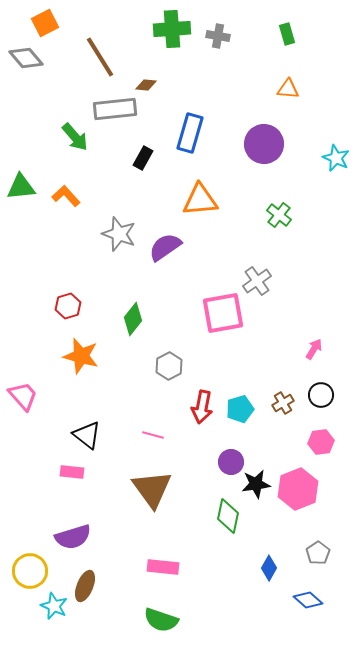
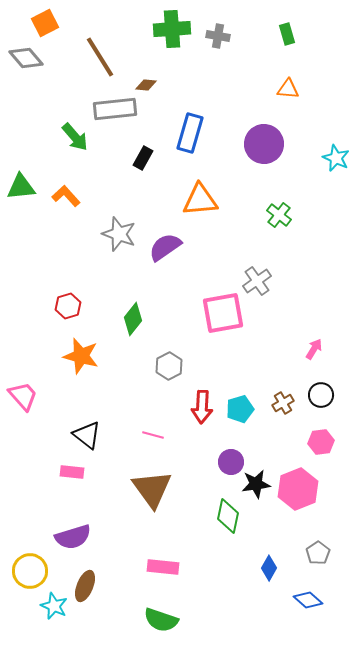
red arrow at (202, 407): rotated 8 degrees counterclockwise
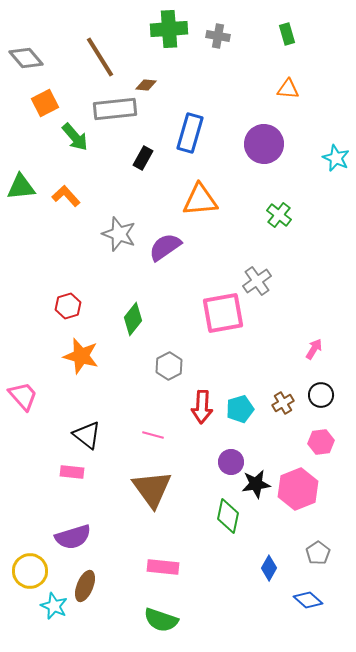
orange square at (45, 23): moved 80 px down
green cross at (172, 29): moved 3 px left
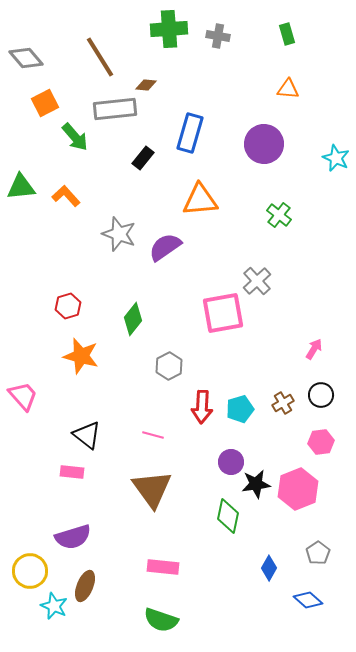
black rectangle at (143, 158): rotated 10 degrees clockwise
gray cross at (257, 281): rotated 8 degrees counterclockwise
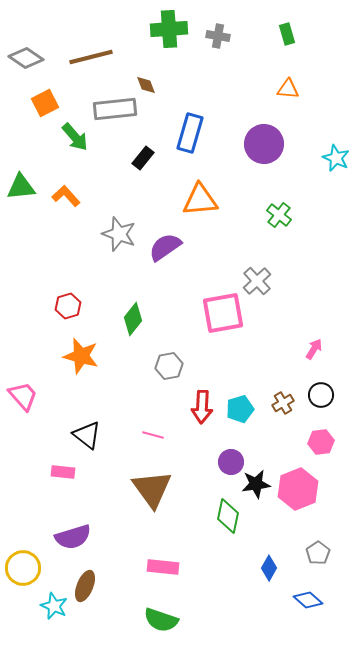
brown line at (100, 57): moved 9 px left; rotated 72 degrees counterclockwise
gray diamond at (26, 58): rotated 16 degrees counterclockwise
brown diamond at (146, 85): rotated 65 degrees clockwise
gray hexagon at (169, 366): rotated 16 degrees clockwise
pink rectangle at (72, 472): moved 9 px left
yellow circle at (30, 571): moved 7 px left, 3 px up
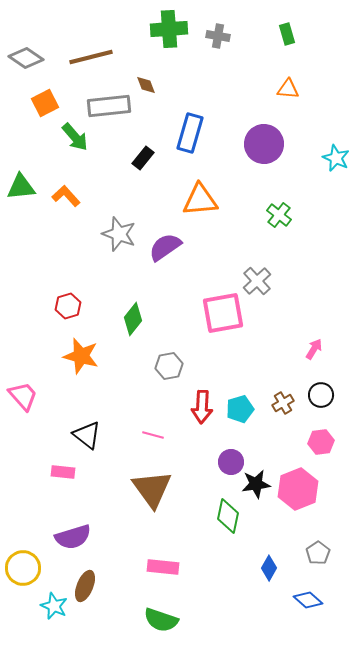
gray rectangle at (115, 109): moved 6 px left, 3 px up
